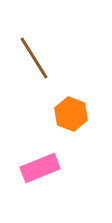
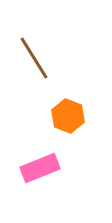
orange hexagon: moved 3 px left, 2 px down
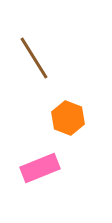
orange hexagon: moved 2 px down
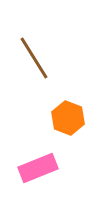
pink rectangle: moved 2 px left
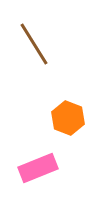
brown line: moved 14 px up
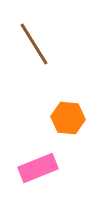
orange hexagon: rotated 16 degrees counterclockwise
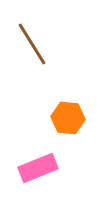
brown line: moved 2 px left
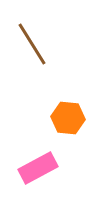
pink rectangle: rotated 6 degrees counterclockwise
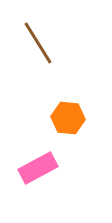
brown line: moved 6 px right, 1 px up
